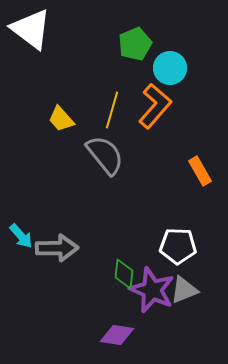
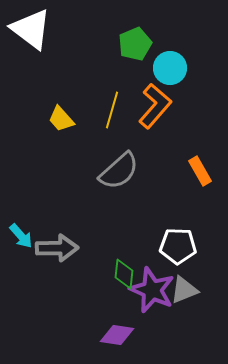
gray semicircle: moved 14 px right, 16 px down; rotated 87 degrees clockwise
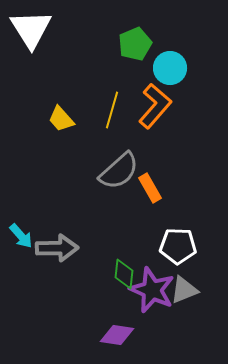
white triangle: rotated 21 degrees clockwise
orange rectangle: moved 50 px left, 17 px down
